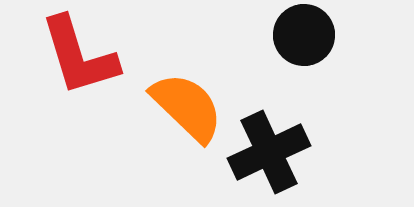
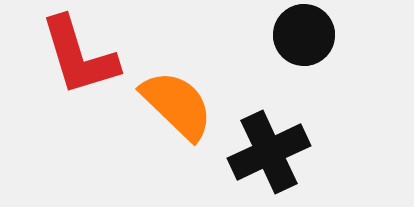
orange semicircle: moved 10 px left, 2 px up
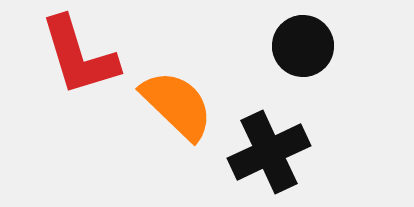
black circle: moved 1 px left, 11 px down
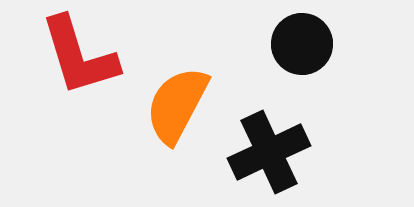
black circle: moved 1 px left, 2 px up
orange semicircle: rotated 106 degrees counterclockwise
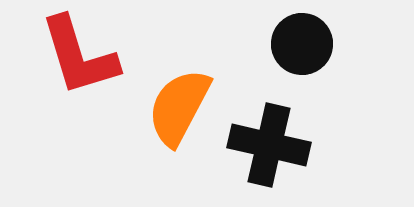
orange semicircle: moved 2 px right, 2 px down
black cross: moved 7 px up; rotated 38 degrees clockwise
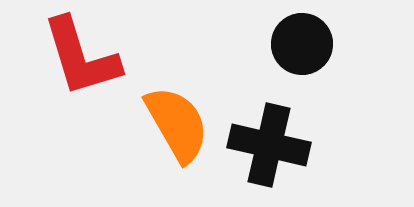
red L-shape: moved 2 px right, 1 px down
orange semicircle: moved 2 px left, 17 px down; rotated 122 degrees clockwise
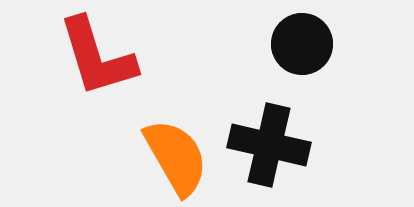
red L-shape: moved 16 px right
orange semicircle: moved 1 px left, 33 px down
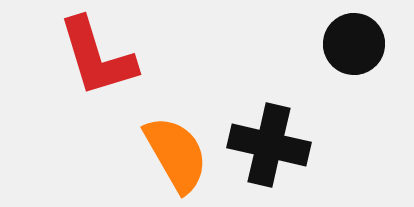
black circle: moved 52 px right
orange semicircle: moved 3 px up
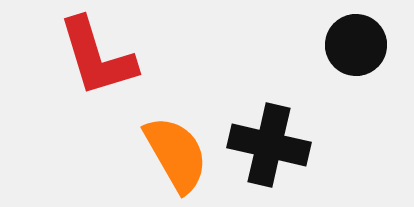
black circle: moved 2 px right, 1 px down
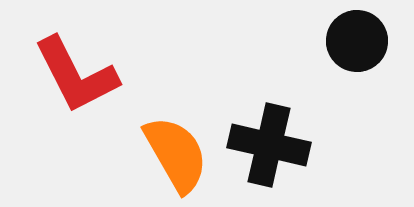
black circle: moved 1 px right, 4 px up
red L-shape: moved 21 px left, 18 px down; rotated 10 degrees counterclockwise
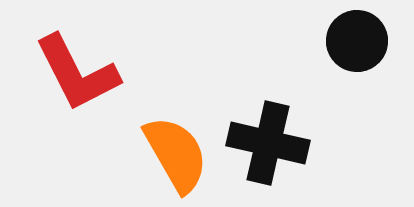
red L-shape: moved 1 px right, 2 px up
black cross: moved 1 px left, 2 px up
